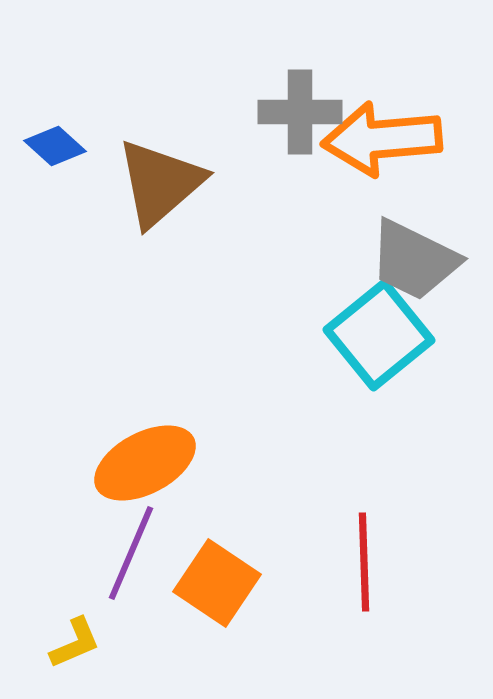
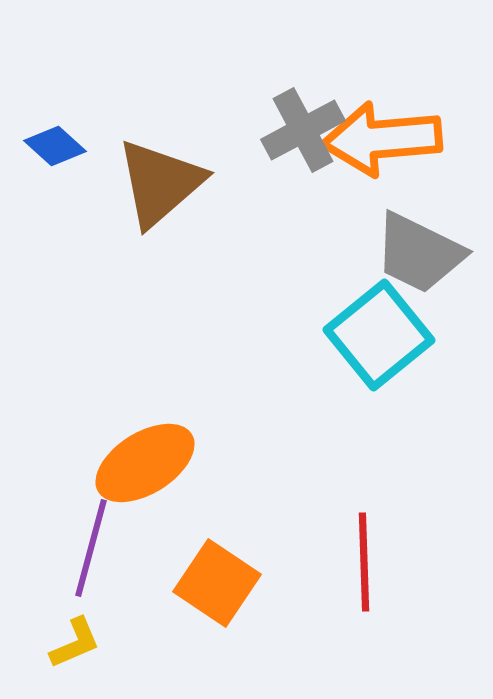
gray cross: moved 3 px right, 18 px down; rotated 28 degrees counterclockwise
gray trapezoid: moved 5 px right, 7 px up
orange ellipse: rotated 4 degrees counterclockwise
purple line: moved 40 px left, 5 px up; rotated 8 degrees counterclockwise
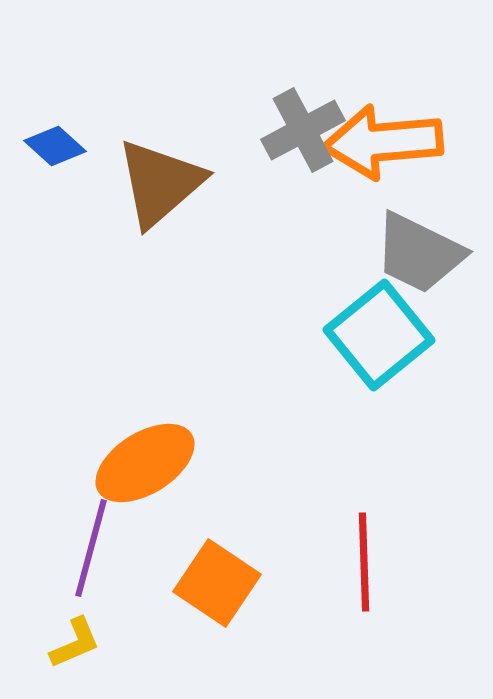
orange arrow: moved 1 px right, 3 px down
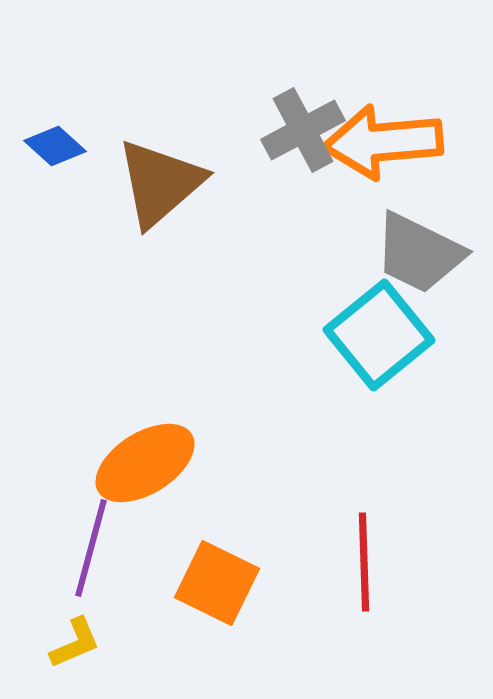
orange square: rotated 8 degrees counterclockwise
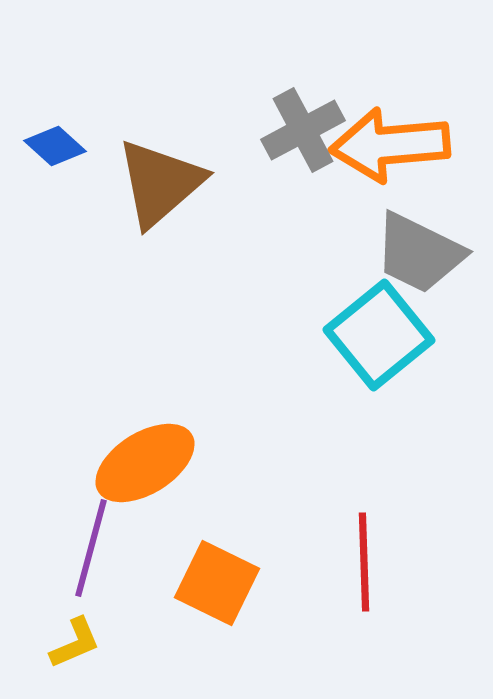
orange arrow: moved 7 px right, 3 px down
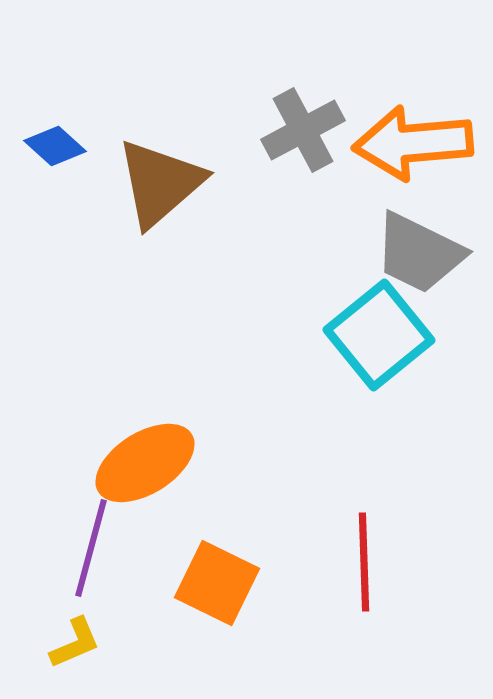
orange arrow: moved 23 px right, 2 px up
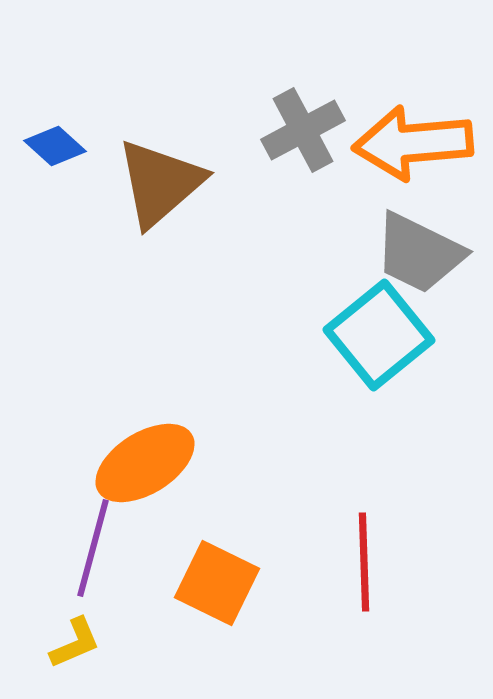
purple line: moved 2 px right
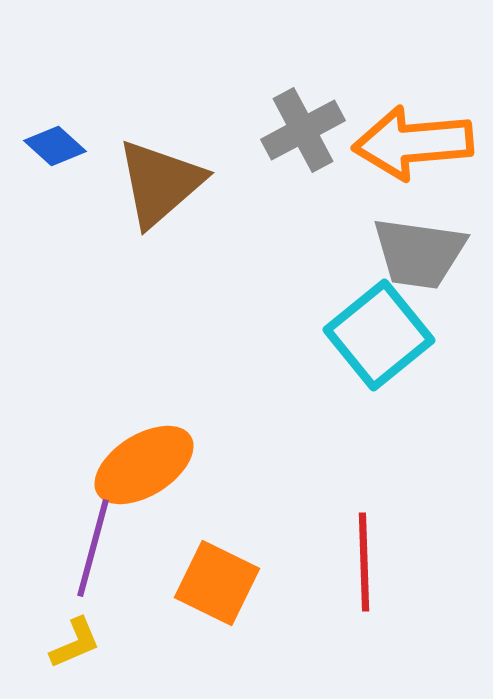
gray trapezoid: rotated 18 degrees counterclockwise
orange ellipse: moved 1 px left, 2 px down
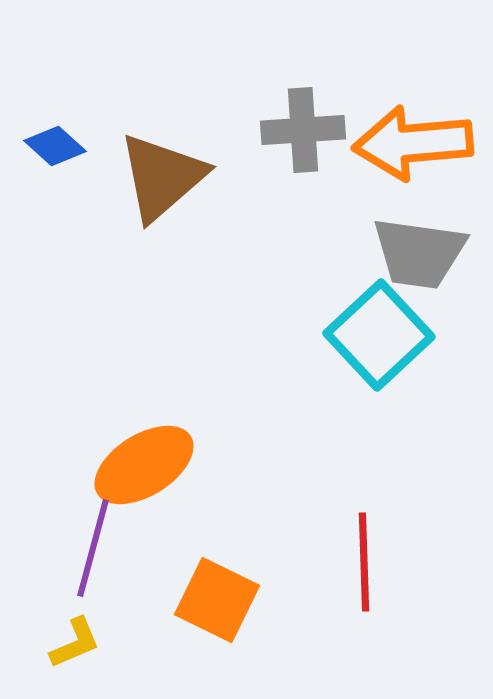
gray cross: rotated 24 degrees clockwise
brown triangle: moved 2 px right, 6 px up
cyan square: rotated 4 degrees counterclockwise
orange square: moved 17 px down
